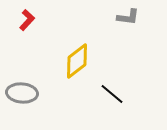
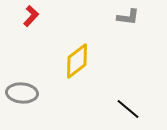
red L-shape: moved 4 px right, 4 px up
black line: moved 16 px right, 15 px down
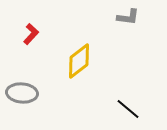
red L-shape: moved 18 px down
yellow diamond: moved 2 px right
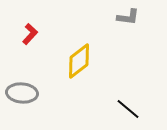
red L-shape: moved 1 px left
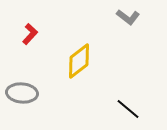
gray L-shape: rotated 30 degrees clockwise
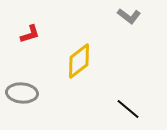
gray L-shape: moved 1 px right, 1 px up
red L-shape: rotated 30 degrees clockwise
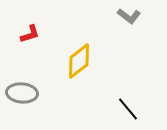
black line: rotated 10 degrees clockwise
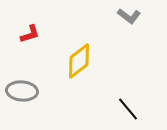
gray ellipse: moved 2 px up
